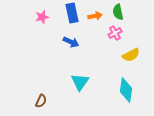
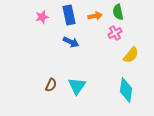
blue rectangle: moved 3 px left, 2 px down
yellow semicircle: rotated 24 degrees counterclockwise
cyan triangle: moved 3 px left, 4 px down
brown semicircle: moved 10 px right, 16 px up
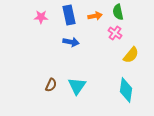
pink star: moved 1 px left; rotated 16 degrees clockwise
pink cross: rotated 24 degrees counterclockwise
blue arrow: rotated 14 degrees counterclockwise
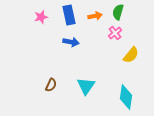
green semicircle: rotated 28 degrees clockwise
pink star: rotated 16 degrees counterclockwise
pink cross: rotated 16 degrees clockwise
cyan triangle: moved 9 px right
cyan diamond: moved 7 px down
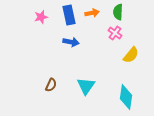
green semicircle: rotated 14 degrees counterclockwise
orange arrow: moved 3 px left, 3 px up
pink cross: rotated 16 degrees counterclockwise
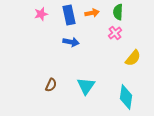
pink star: moved 3 px up
pink cross: rotated 16 degrees clockwise
yellow semicircle: moved 2 px right, 3 px down
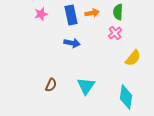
blue rectangle: moved 2 px right
blue arrow: moved 1 px right, 1 px down
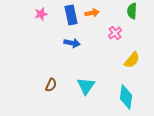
green semicircle: moved 14 px right, 1 px up
yellow semicircle: moved 1 px left, 2 px down
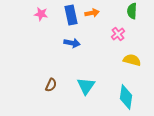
pink star: rotated 24 degrees clockwise
pink cross: moved 3 px right, 1 px down
yellow semicircle: rotated 114 degrees counterclockwise
